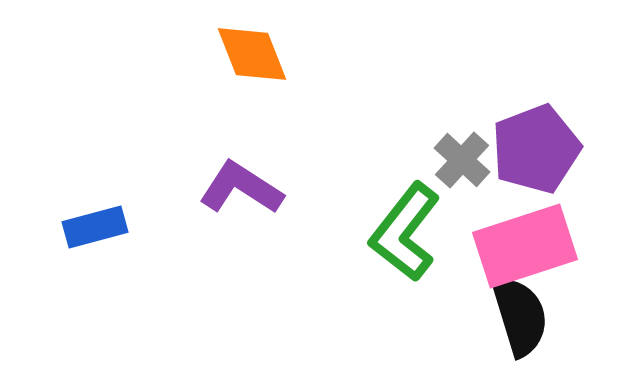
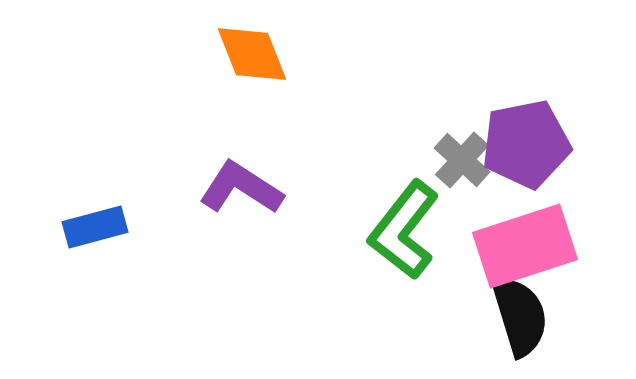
purple pentagon: moved 10 px left, 5 px up; rotated 10 degrees clockwise
green L-shape: moved 1 px left, 2 px up
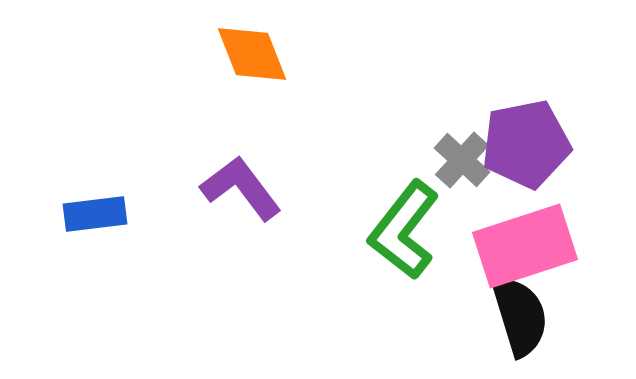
purple L-shape: rotated 20 degrees clockwise
blue rectangle: moved 13 px up; rotated 8 degrees clockwise
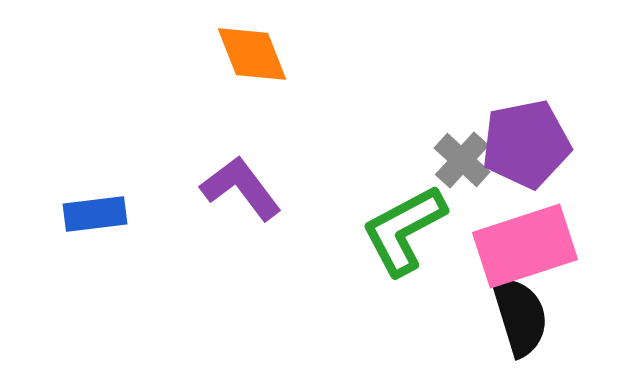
green L-shape: rotated 24 degrees clockwise
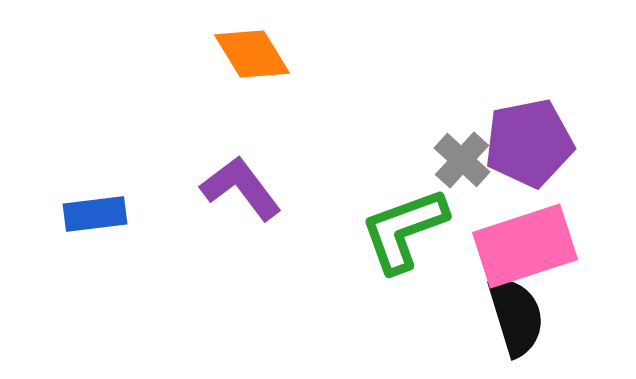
orange diamond: rotated 10 degrees counterclockwise
purple pentagon: moved 3 px right, 1 px up
green L-shape: rotated 8 degrees clockwise
black semicircle: moved 4 px left
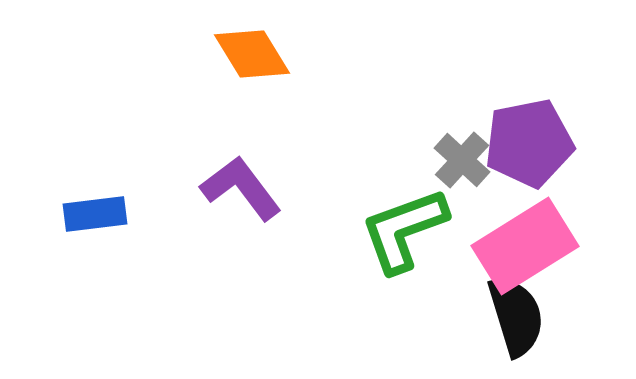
pink rectangle: rotated 14 degrees counterclockwise
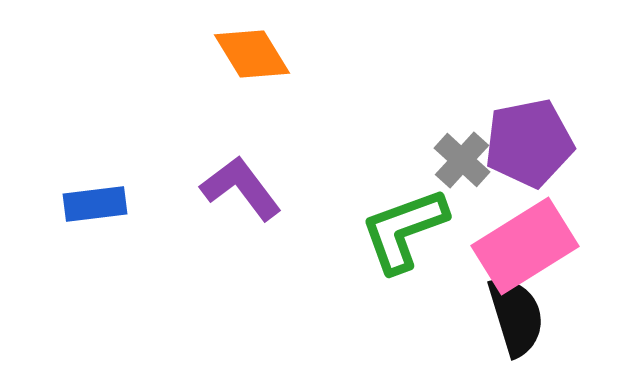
blue rectangle: moved 10 px up
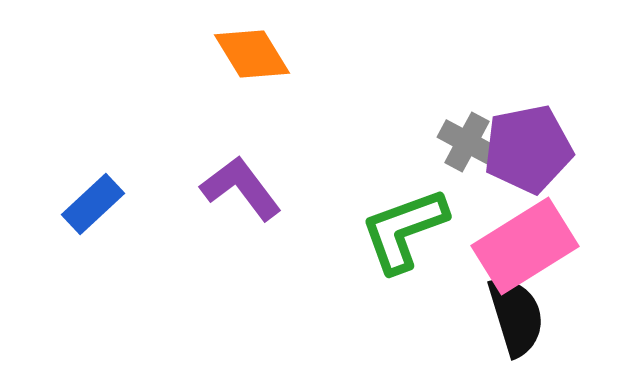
purple pentagon: moved 1 px left, 6 px down
gray cross: moved 5 px right, 18 px up; rotated 14 degrees counterclockwise
blue rectangle: moved 2 px left; rotated 36 degrees counterclockwise
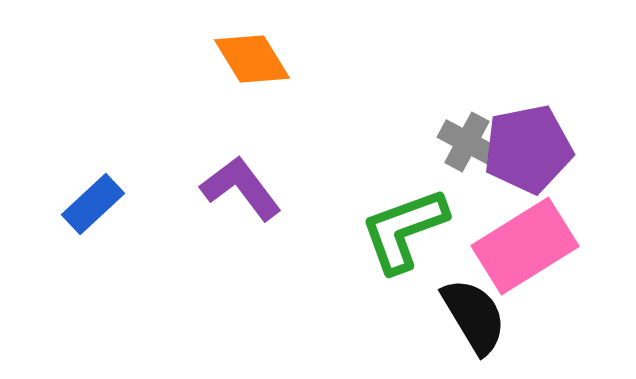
orange diamond: moved 5 px down
black semicircle: moved 42 px left; rotated 14 degrees counterclockwise
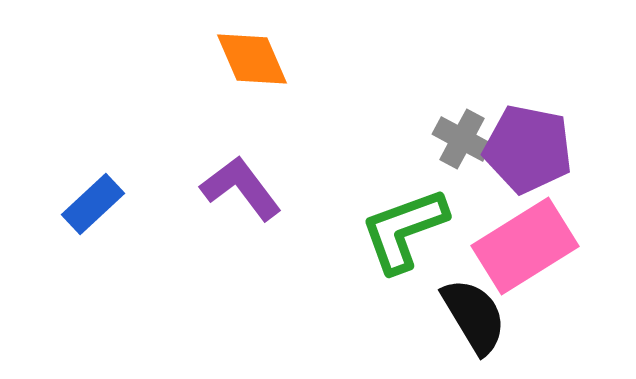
orange diamond: rotated 8 degrees clockwise
gray cross: moved 5 px left, 3 px up
purple pentagon: rotated 22 degrees clockwise
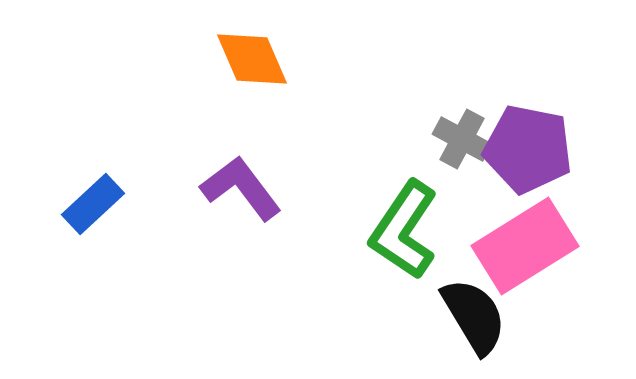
green L-shape: rotated 36 degrees counterclockwise
